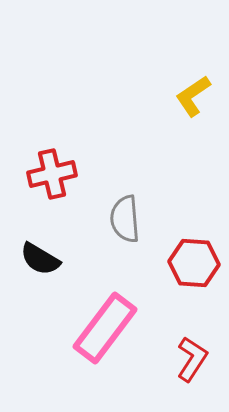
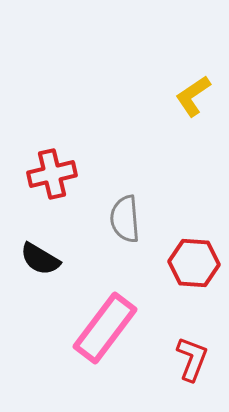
red L-shape: rotated 12 degrees counterclockwise
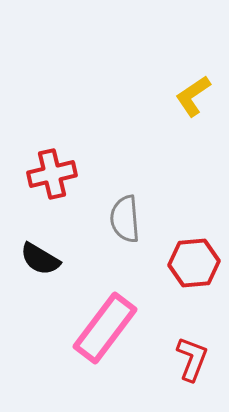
red hexagon: rotated 9 degrees counterclockwise
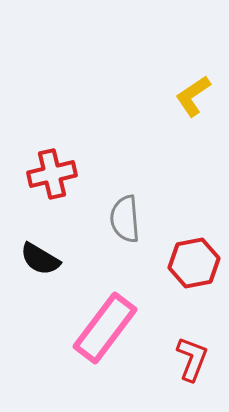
red hexagon: rotated 6 degrees counterclockwise
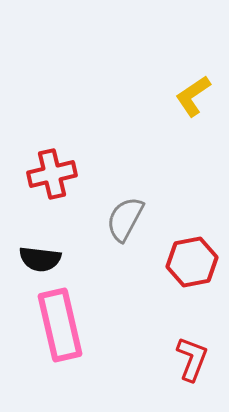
gray semicircle: rotated 33 degrees clockwise
black semicircle: rotated 24 degrees counterclockwise
red hexagon: moved 2 px left, 1 px up
pink rectangle: moved 45 px left, 3 px up; rotated 50 degrees counterclockwise
